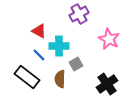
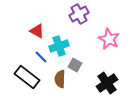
red triangle: moved 2 px left
cyan cross: rotated 18 degrees counterclockwise
blue line: moved 2 px right, 2 px down
gray square: moved 1 px left, 1 px down; rotated 32 degrees counterclockwise
black cross: moved 1 px up
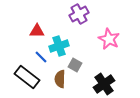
red triangle: rotated 28 degrees counterclockwise
black cross: moved 3 px left, 1 px down
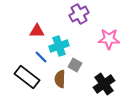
pink star: rotated 25 degrees counterclockwise
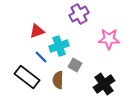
red triangle: rotated 21 degrees counterclockwise
brown semicircle: moved 2 px left, 1 px down
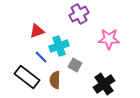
brown semicircle: moved 3 px left
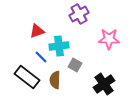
cyan cross: rotated 12 degrees clockwise
